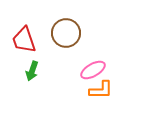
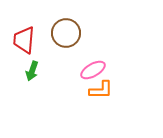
red trapezoid: rotated 24 degrees clockwise
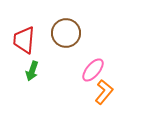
pink ellipse: rotated 20 degrees counterclockwise
orange L-shape: moved 3 px right, 2 px down; rotated 50 degrees counterclockwise
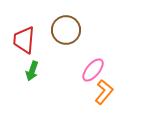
brown circle: moved 3 px up
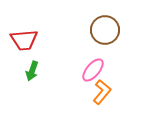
brown circle: moved 39 px right
red trapezoid: rotated 100 degrees counterclockwise
orange L-shape: moved 2 px left
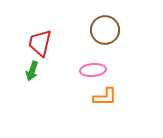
red trapezoid: moved 16 px right, 3 px down; rotated 108 degrees clockwise
pink ellipse: rotated 45 degrees clockwise
orange L-shape: moved 3 px right, 5 px down; rotated 50 degrees clockwise
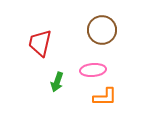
brown circle: moved 3 px left
green arrow: moved 25 px right, 11 px down
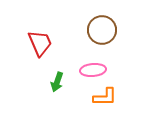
red trapezoid: rotated 144 degrees clockwise
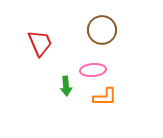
green arrow: moved 9 px right, 4 px down; rotated 24 degrees counterclockwise
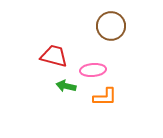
brown circle: moved 9 px right, 4 px up
red trapezoid: moved 14 px right, 13 px down; rotated 52 degrees counterclockwise
green arrow: rotated 108 degrees clockwise
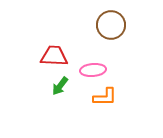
brown circle: moved 1 px up
red trapezoid: rotated 12 degrees counterclockwise
green arrow: moved 6 px left; rotated 66 degrees counterclockwise
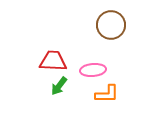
red trapezoid: moved 1 px left, 5 px down
green arrow: moved 1 px left
orange L-shape: moved 2 px right, 3 px up
